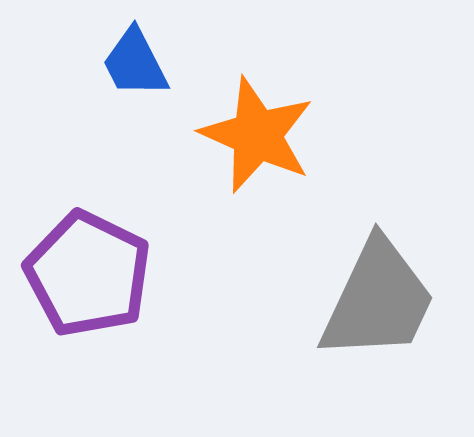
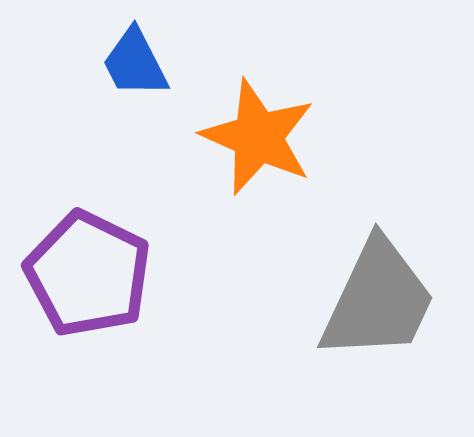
orange star: moved 1 px right, 2 px down
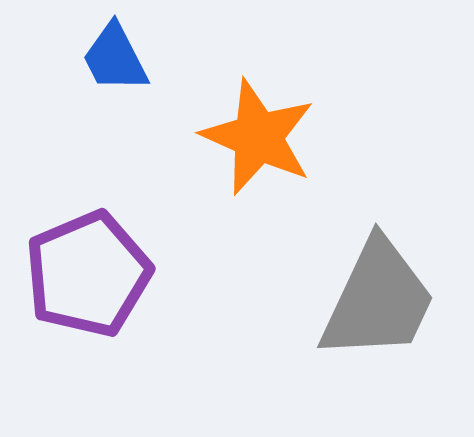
blue trapezoid: moved 20 px left, 5 px up
purple pentagon: rotated 23 degrees clockwise
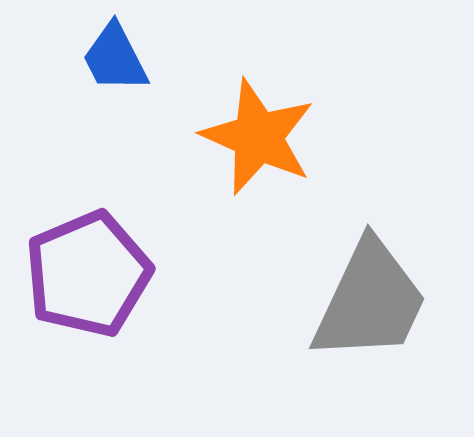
gray trapezoid: moved 8 px left, 1 px down
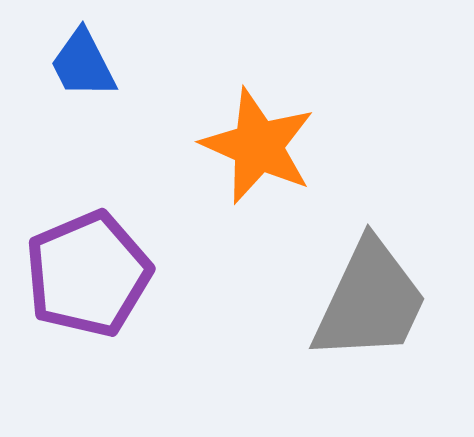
blue trapezoid: moved 32 px left, 6 px down
orange star: moved 9 px down
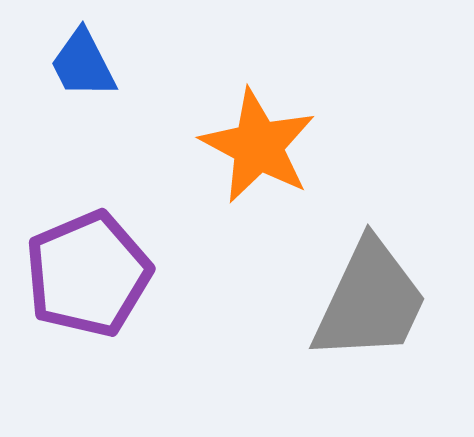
orange star: rotated 4 degrees clockwise
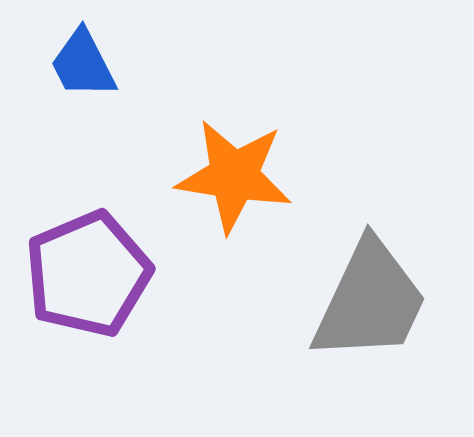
orange star: moved 24 px left, 30 px down; rotated 19 degrees counterclockwise
